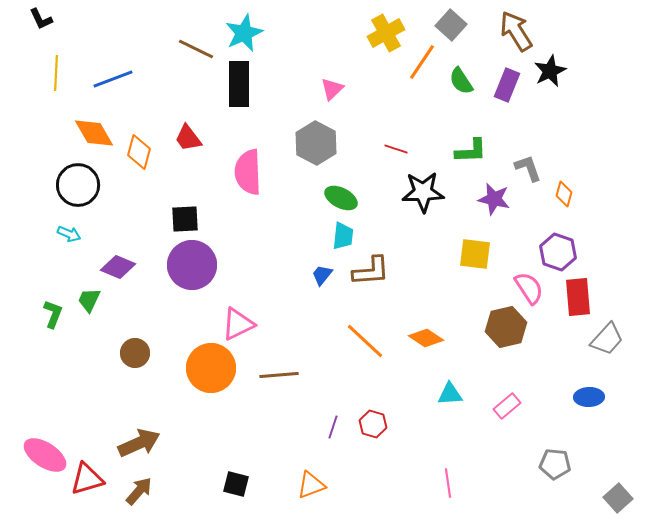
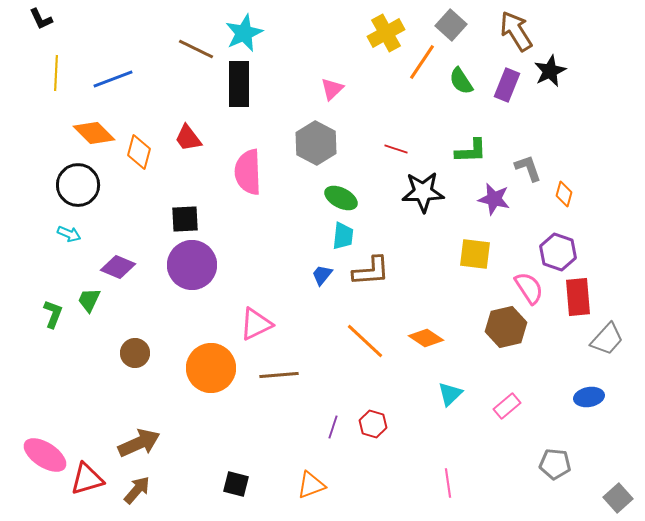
orange diamond at (94, 133): rotated 15 degrees counterclockwise
pink triangle at (238, 324): moved 18 px right
cyan triangle at (450, 394): rotated 40 degrees counterclockwise
blue ellipse at (589, 397): rotated 8 degrees counterclockwise
brown arrow at (139, 491): moved 2 px left, 1 px up
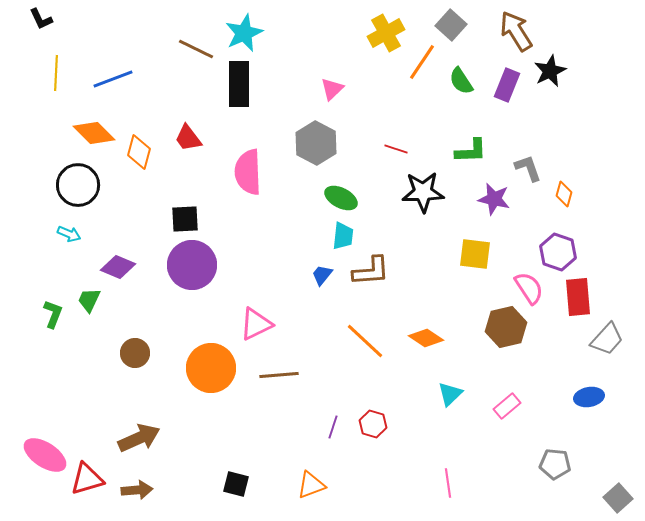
brown arrow at (139, 443): moved 5 px up
brown arrow at (137, 490): rotated 44 degrees clockwise
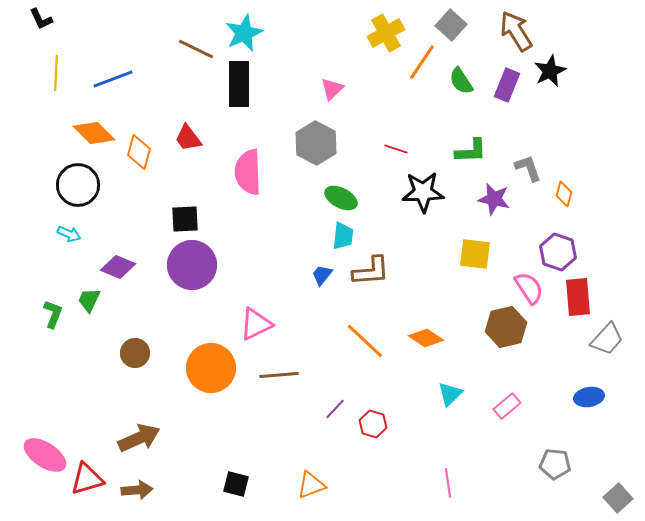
purple line at (333, 427): moved 2 px right, 18 px up; rotated 25 degrees clockwise
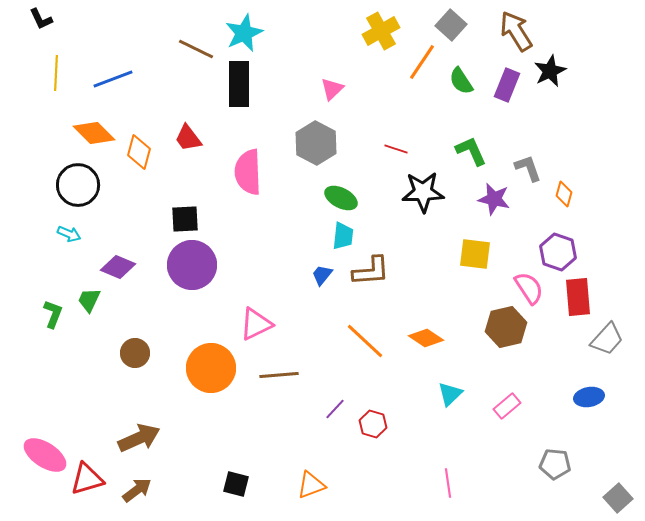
yellow cross at (386, 33): moved 5 px left, 2 px up
green L-shape at (471, 151): rotated 112 degrees counterclockwise
brown arrow at (137, 490): rotated 32 degrees counterclockwise
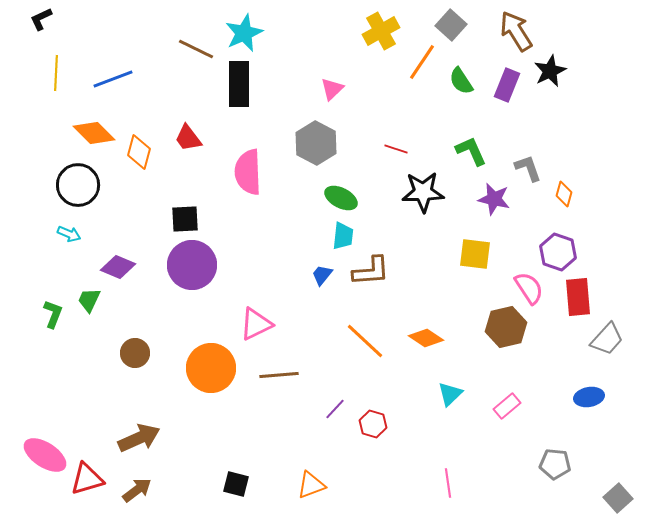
black L-shape at (41, 19): rotated 90 degrees clockwise
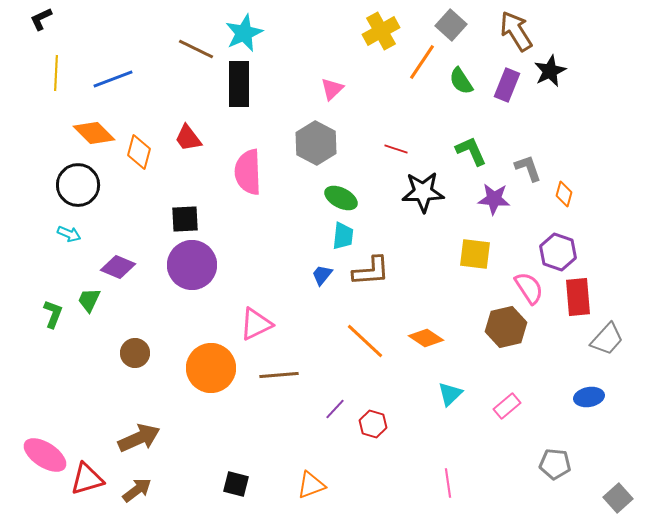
purple star at (494, 199): rotated 8 degrees counterclockwise
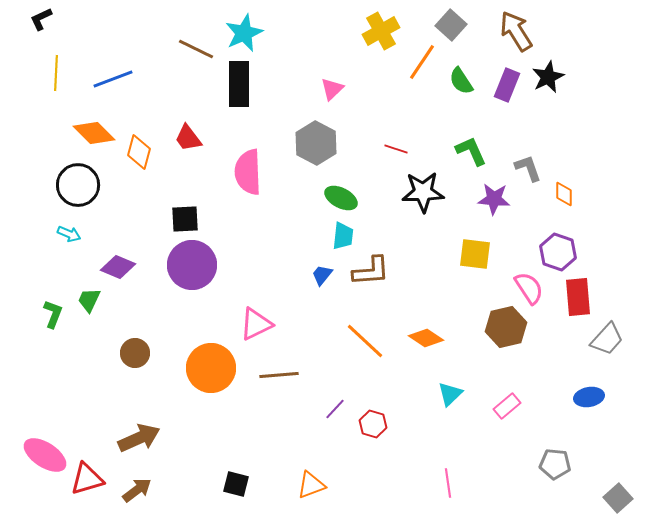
black star at (550, 71): moved 2 px left, 6 px down
orange diamond at (564, 194): rotated 15 degrees counterclockwise
